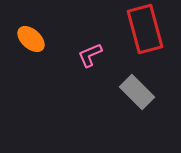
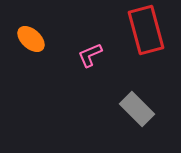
red rectangle: moved 1 px right, 1 px down
gray rectangle: moved 17 px down
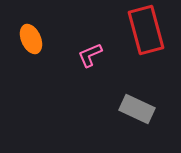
orange ellipse: rotated 24 degrees clockwise
gray rectangle: rotated 20 degrees counterclockwise
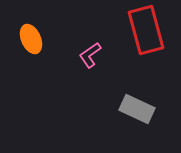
pink L-shape: rotated 12 degrees counterclockwise
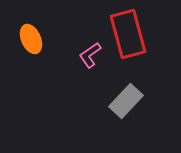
red rectangle: moved 18 px left, 4 px down
gray rectangle: moved 11 px left, 8 px up; rotated 72 degrees counterclockwise
